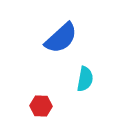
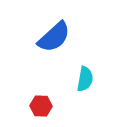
blue semicircle: moved 7 px left, 1 px up
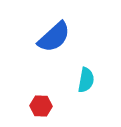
cyan semicircle: moved 1 px right, 1 px down
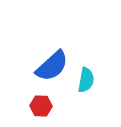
blue semicircle: moved 2 px left, 29 px down
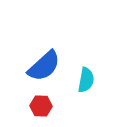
blue semicircle: moved 8 px left
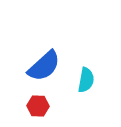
red hexagon: moved 3 px left
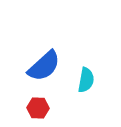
red hexagon: moved 2 px down
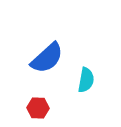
blue semicircle: moved 3 px right, 8 px up
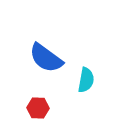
blue semicircle: moved 1 px left; rotated 78 degrees clockwise
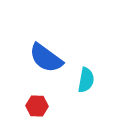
red hexagon: moved 1 px left, 2 px up
